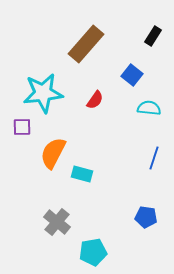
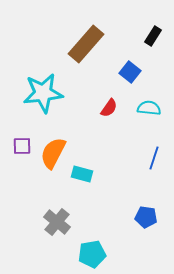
blue square: moved 2 px left, 3 px up
red semicircle: moved 14 px right, 8 px down
purple square: moved 19 px down
cyan pentagon: moved 1 px left, 2 px down
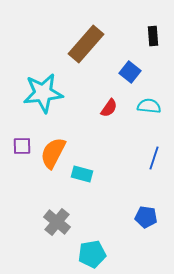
black rectangle: rotated 36 degrees counterclockwise
cyan semicircle: moved 2 px up
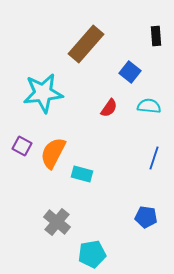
black rectangle: moved 3 px right
purple square: rotated 30 degrees clockwise
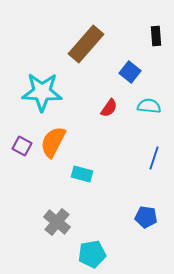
cyan star: moved 1 px left, 1 px up; rotated 9 degrees clockwise
orange semicircle: moved 11 px up
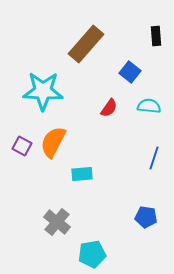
cyan star: moved 1 px right, 1 px up
cyan rectangle: rotated 20 degrees counterclockwise
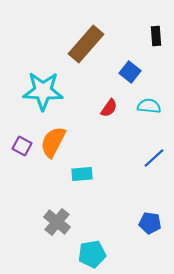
blue line: rotated 30 degrees clockwise
blue pentagon: moved 4 px right, 6 px down
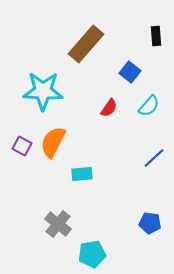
cyan semicircle: rotated 125 degrees clockwise
gray cross: moved 1 px right, 2 px down
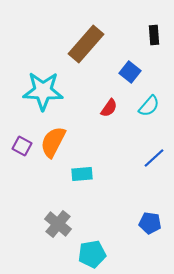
black rectangle: moved 2 px left, 1 px up
